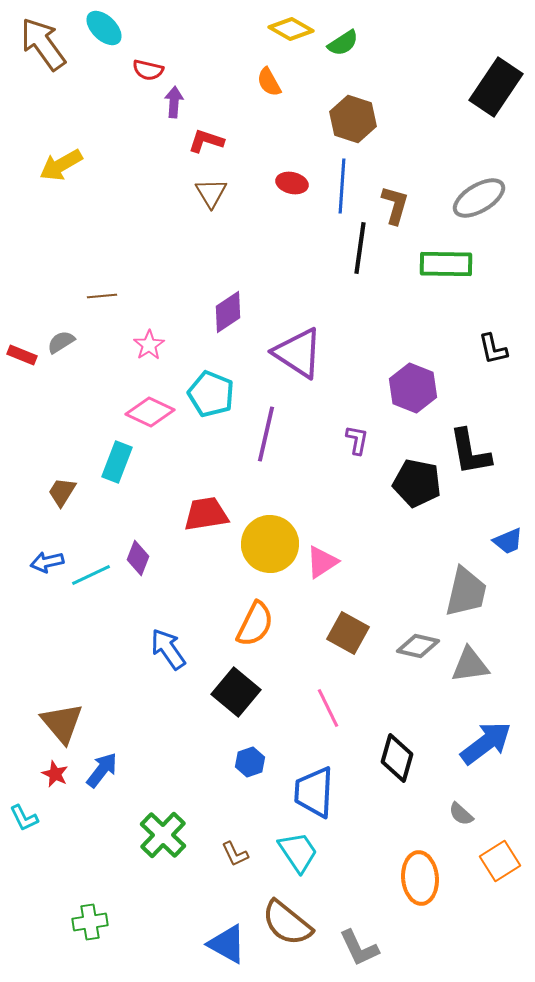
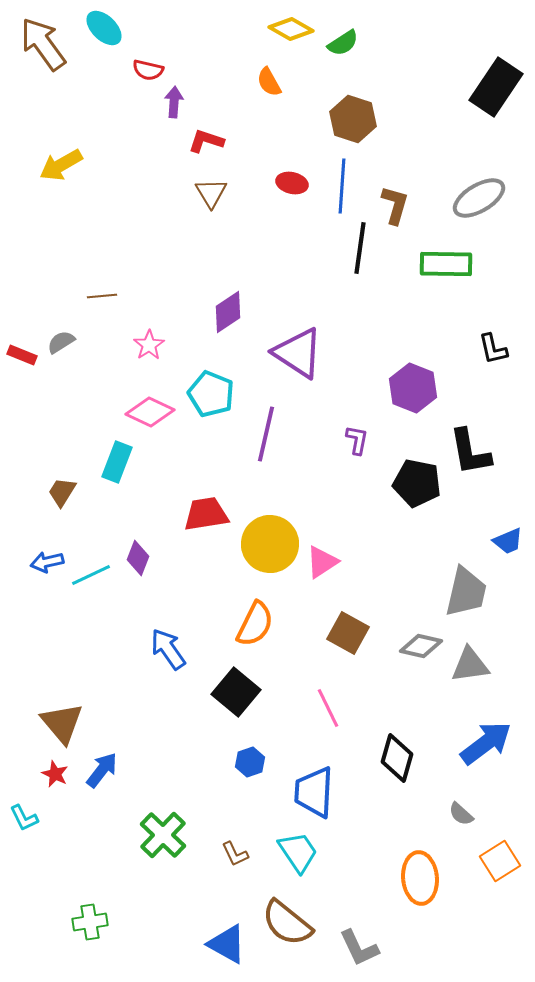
gray diamond at (418, 646): moved 3 px right
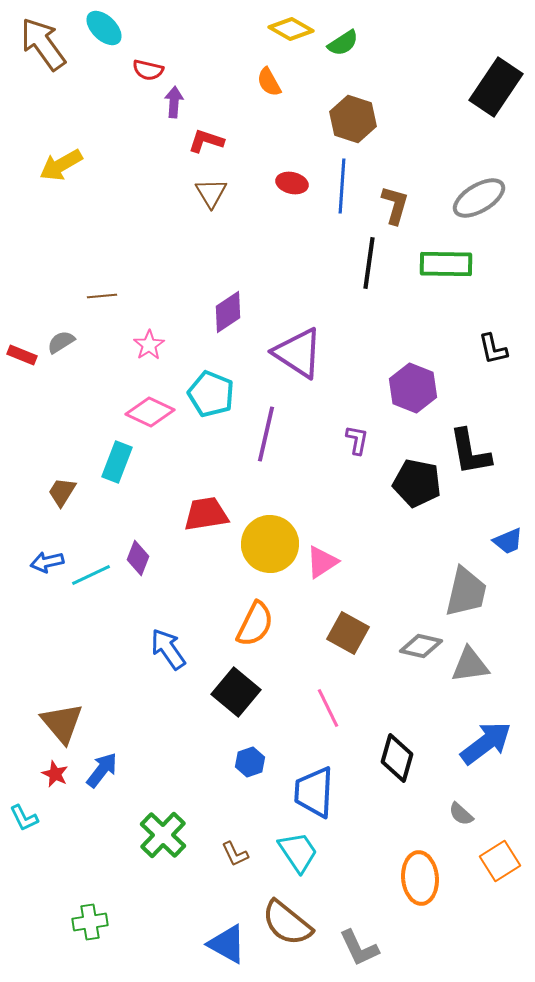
black line at (360, 248): moved 9 px right, 15 px down
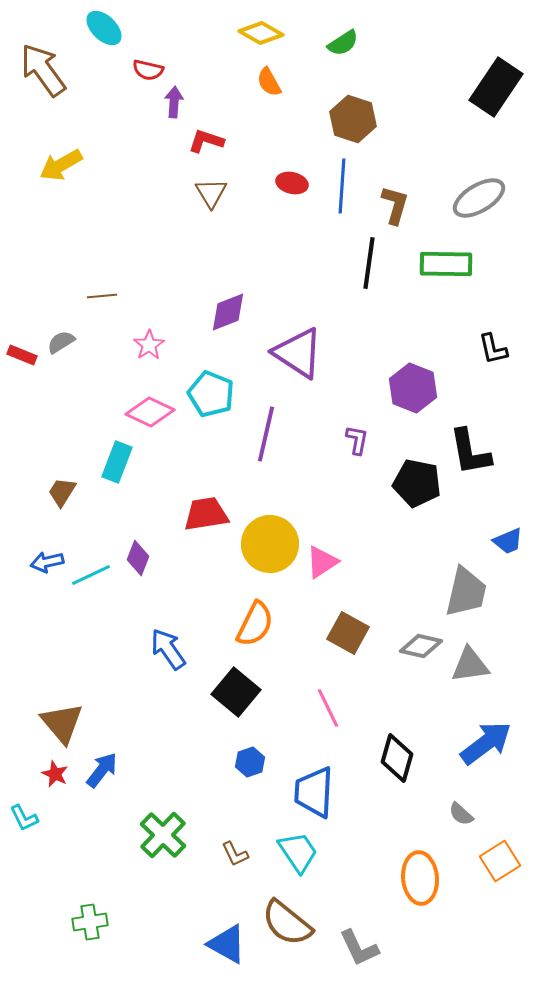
yellow diamond at (291, 29): moved 30 px left, 4 px down
brown arrow at (43, 44): moved 26 px down
purple diamond at (228, 312): rotated 12 degrees clockwise
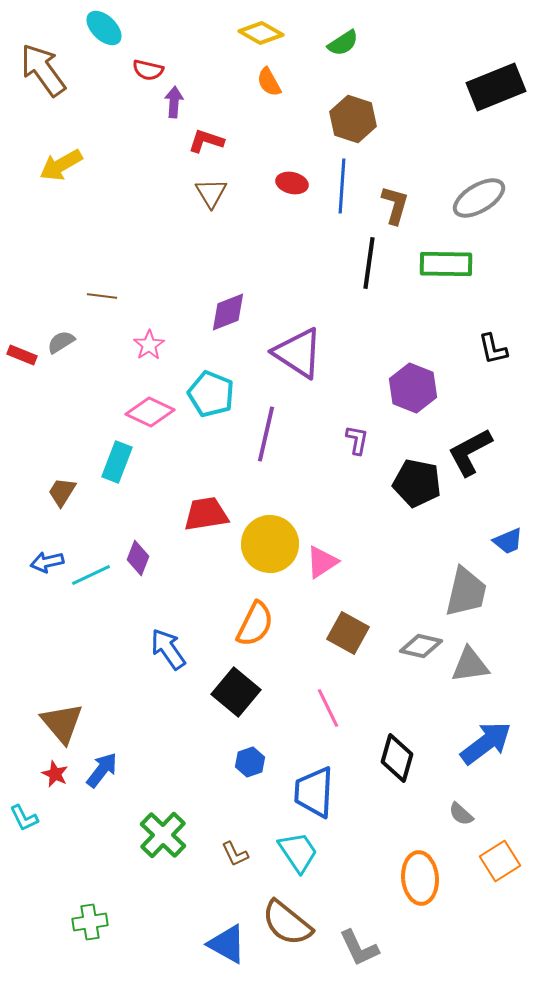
black rectangle at (496, 87): rotated 34 degrees clockwise
brown line at (102, 296): rotated 12 degrees clockwise
black L-shape at (470, 452): rotated 72 degrees clockwise
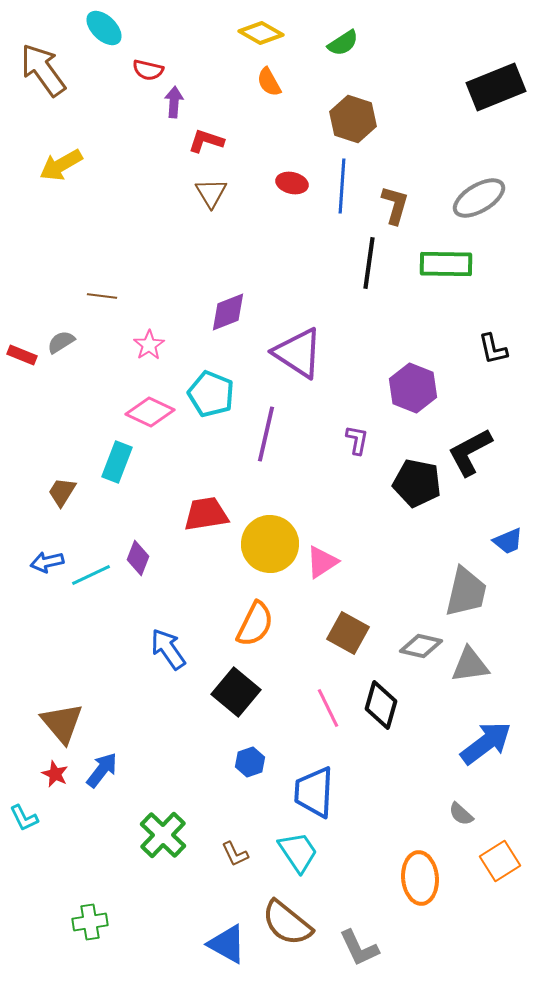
black diamond at (397, 758): moved 16 px left, 53 px up
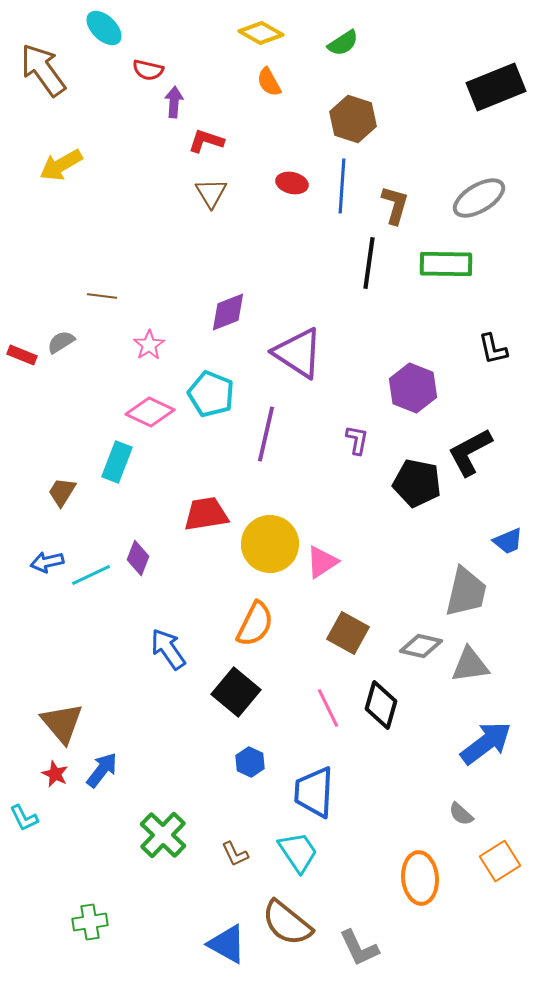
blue hexagon at (250, 762): rotated 16 degrees counterclockwise
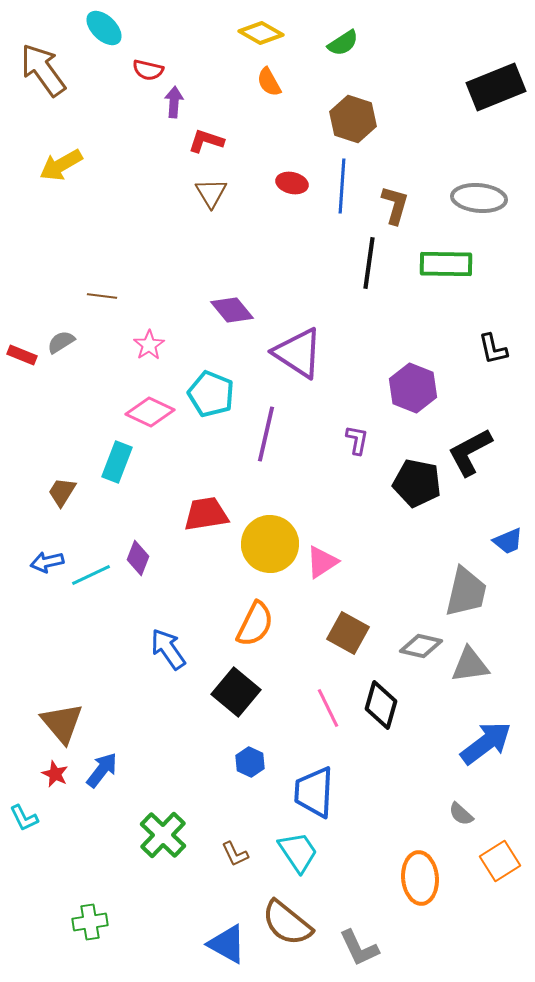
gray ellipse at (479, 198): rotated 36 degrees clockwise
purple diamond at (228, 312): moved 4 px right, 2 px up; rotated 72 degrees clockwise
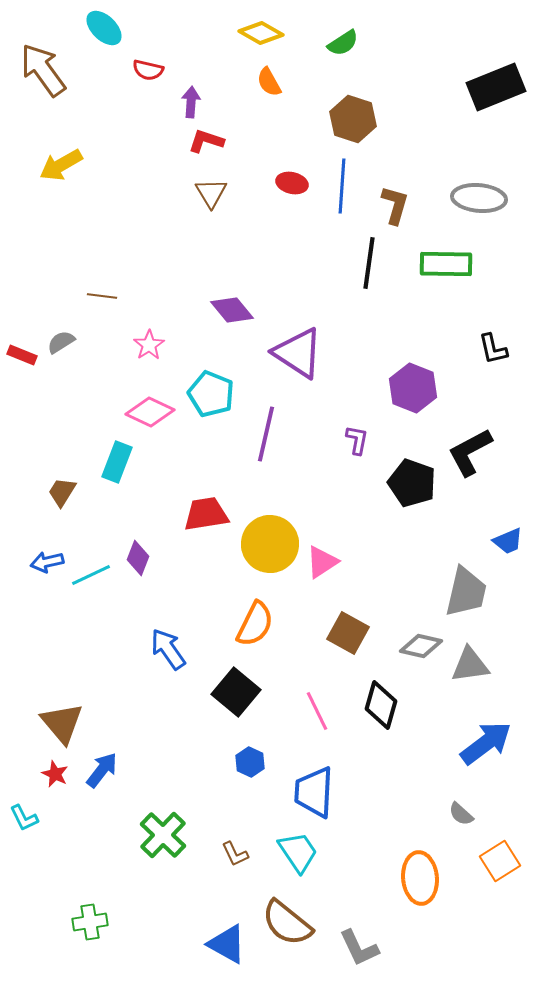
purple arrow at (174, 102): moved 17 px right
black pentagon at (417, 483): moved 5 px left; rotated 9 degrees clockwise
pink line at (328, 708): moved 11 px left, 3 px down
